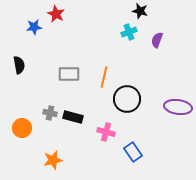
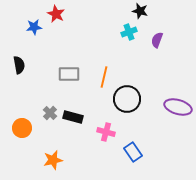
purple ellipse: rotated 8 degrees clockwise
gray cross: rotated 32 degrees clockwise
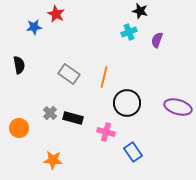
gray rectangle: rotated 35 degrees clockwise
black circle: moved 4 px down
black rectangle: moved 1 px down
orange circle: moved 3 px left
orange star: rotated 18 degrees clockwise
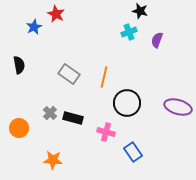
blue star: rotated 21 degrees counterclockwise
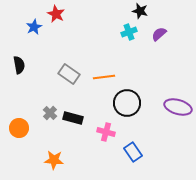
purple semicircle: moved 2 px right, 6 px up; rotated 28 degrees clockwise
orange line: rotated 70 degrees clockwise
orange star: moved 1 px right
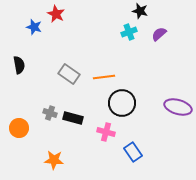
blue star: rotated 28 degrees counterclockwise
black circle: moved 5 px left
gray cross: rotated 24 degrees counterclockwise
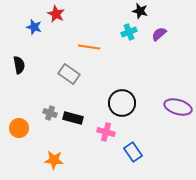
orange line: moved 15 px left, 30 px up; rotated 15 degrees clockwise
